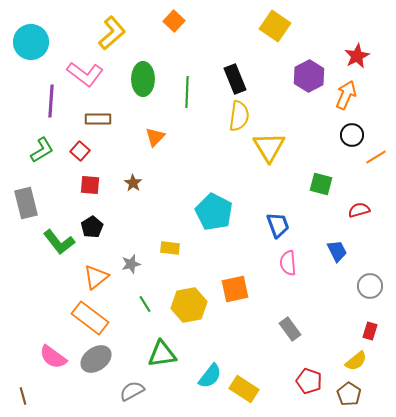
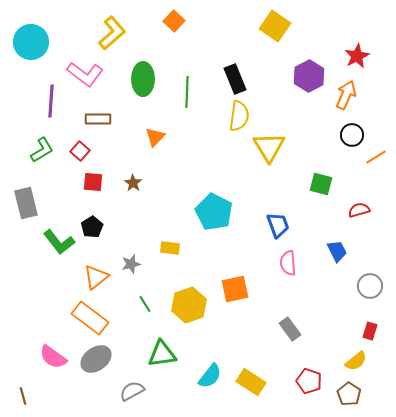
red square at (90, 185): moved 3 px right, 3 px up
yellow hexagon at (189, 305): rotated 8 degrees counterclockwise
yellow rectangle at (244, 389): moved 7 px right, 7 px up
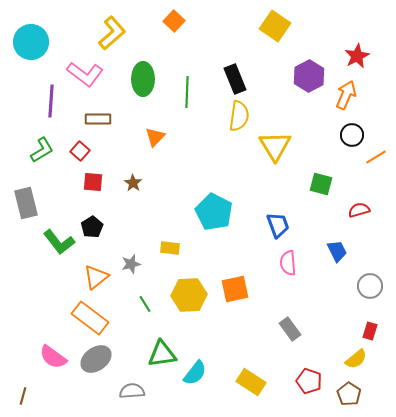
yellow triangle at (269, 147): moved 6 px right, 1 px up
yellow hexagon at (189, 305): moved 10 px up; rotated 16 degrees clockwise
yellow semicircle at (356, 361): moved 2 px up
cyan semicircle at (210, 376): moved 15 px left, 3 px up
gray semicircle at (132, 391): rotated 25 degrees clockwise
brown line at (23, 396): rotated 30 degrees clockwise
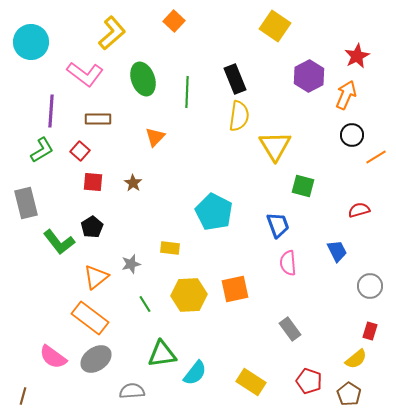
green ellipse at (143, 79): rotated 20 degrees counterclockwise
purple line at (51, 101): moved 10 px down
green square at (321, 184): moved 18 px left, 2 px down
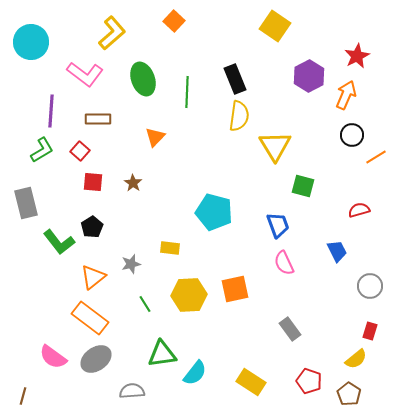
cyan pentagon at (214, 212): rotated 12 degrees counterclockwise
pink semicircle at (288, 263): moved 4 px left; rotated 20 degrees counterclockwise
orange triangle at (96, 277): moved 3 px left
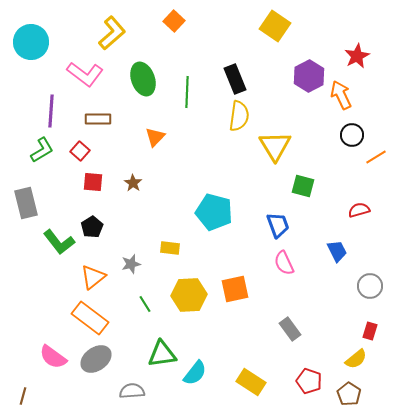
orange arrow at (346, 95): moved 5 px left; rotated 48 degrees counterclockwise
